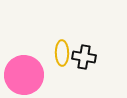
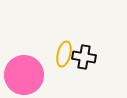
yellow ellipse: moved 2 px right, 1 px down; rotated 15 degrees clockwise
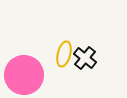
black cross: moved 1 px right, 1 px down; rotated 30 degrees clockwise
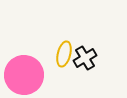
black cross: rotated 20 degrees clockwise
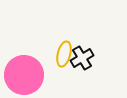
black cross: moved 3 px left
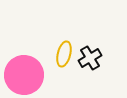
black cross: moved 8 px right
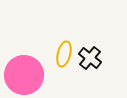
black cross: rotated 20 degrees counterclockwise
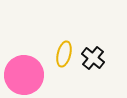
black cross: moved 3 px right
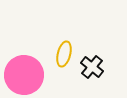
black cross: moved 1 px left, 9 px down
